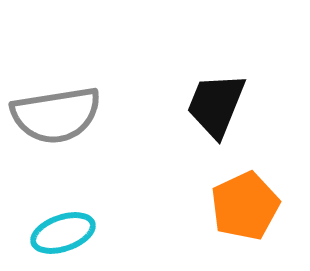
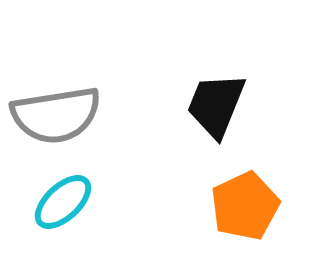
cyan ellipse: moved 31 px up; rotated 24 degrees counterclockwise
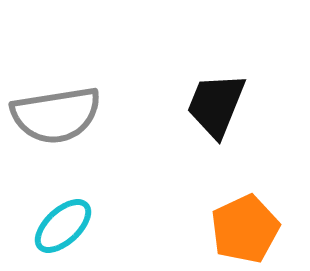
cyan ellipse: moved 24 px down
orange pentagon: moved 23 px down
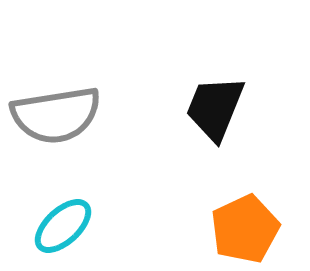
black trapezoid: moved 1 px left, 3 px down
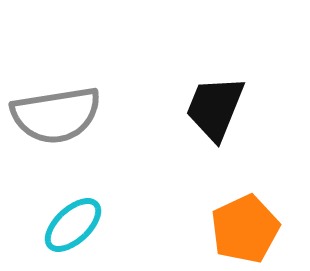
cyan ellipse: moved 10 px right, 1 px up
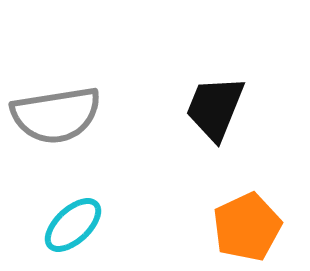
orange pentagon: moved 2 px right, 2 px up
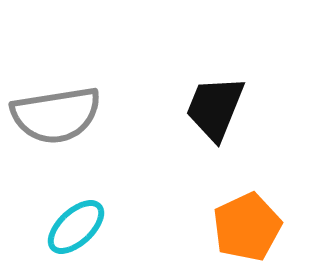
cyan ellipse: moved 3 px right, 2 px down
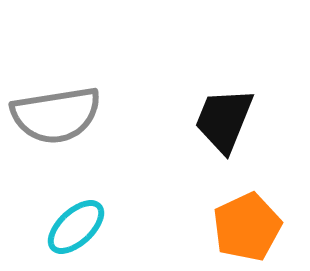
black trapezoid: moved 9 px right, 12 px down
